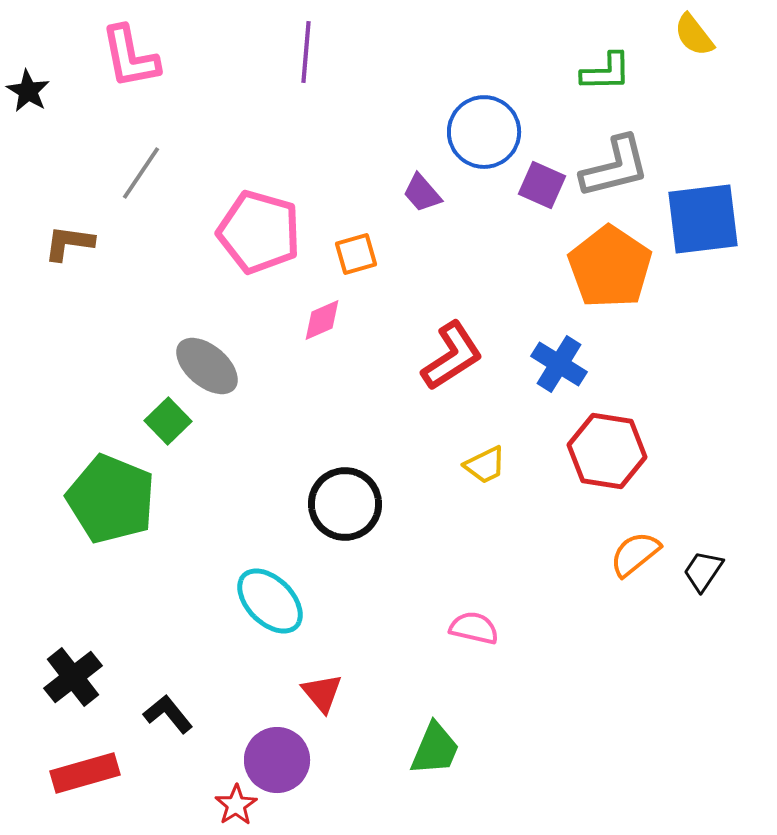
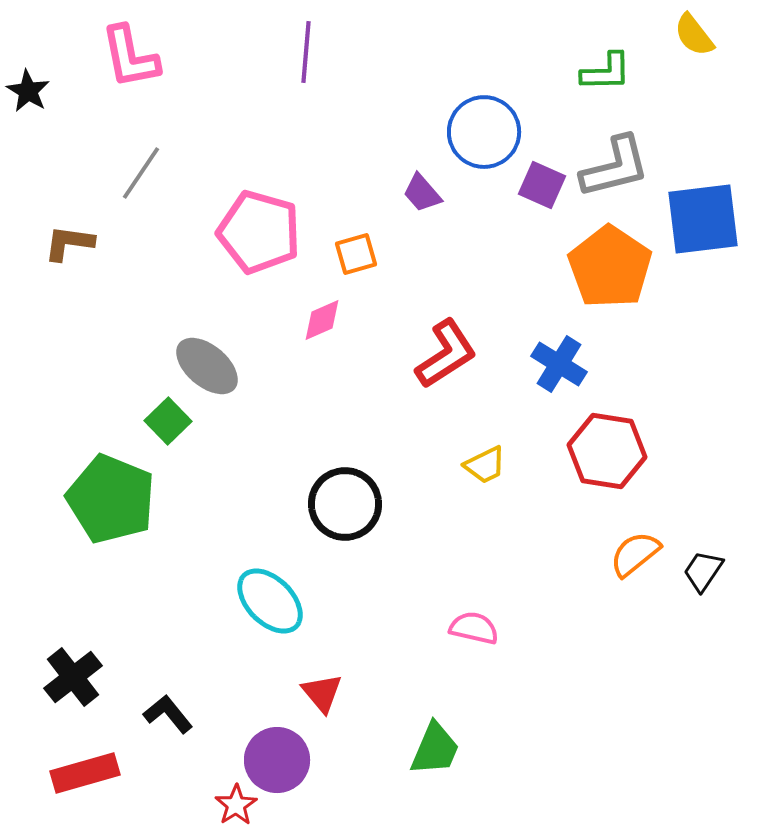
red L-shape: moved 6 px left, 2 px up
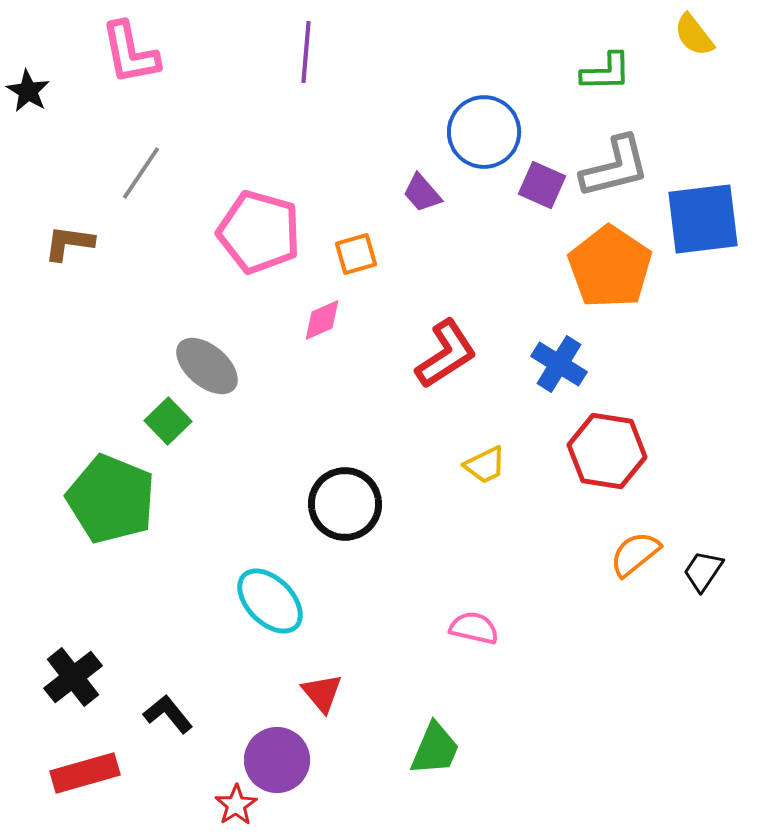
pink L-shape: moved 4 px up
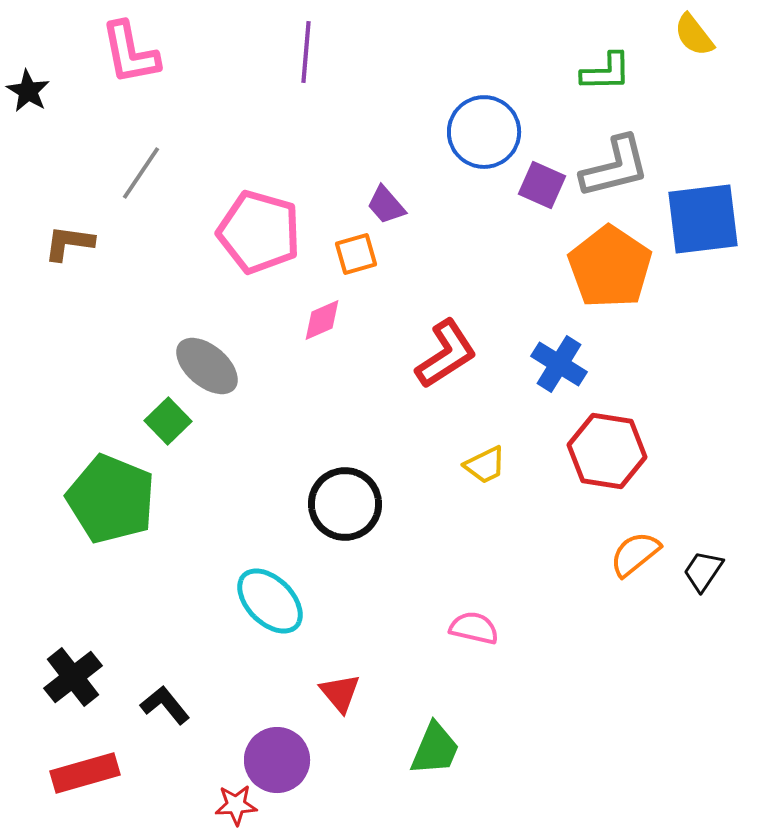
purple trapezoid: moved 36 px left, 12 px down
red triangle: moved 18 px right
black L-shape: moved 3 px left, 9 px up
red star: rotated 30 degrees clockwise
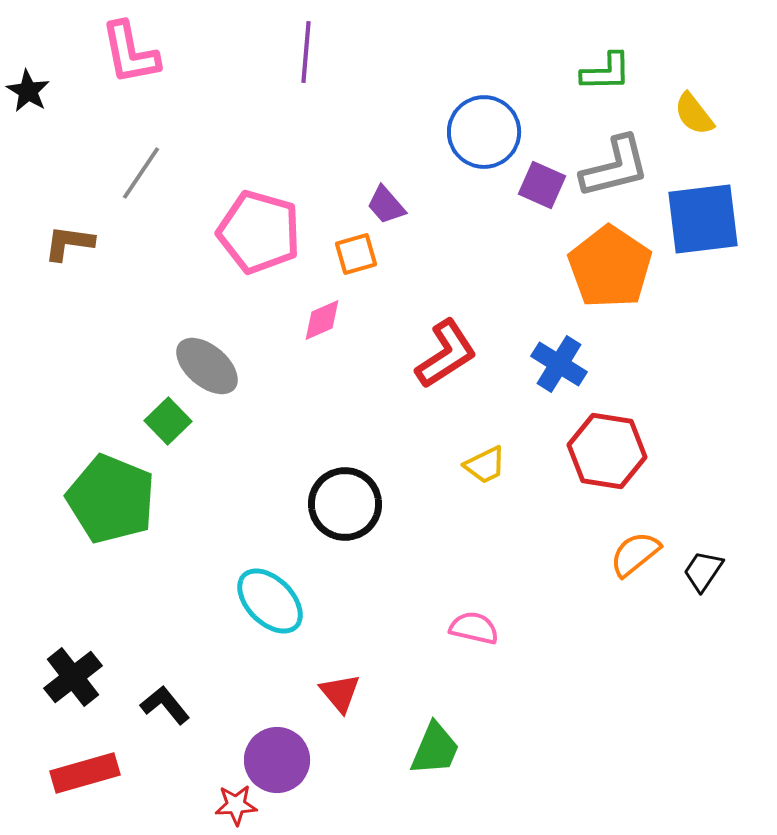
yellow semicircle: moved 79 px down
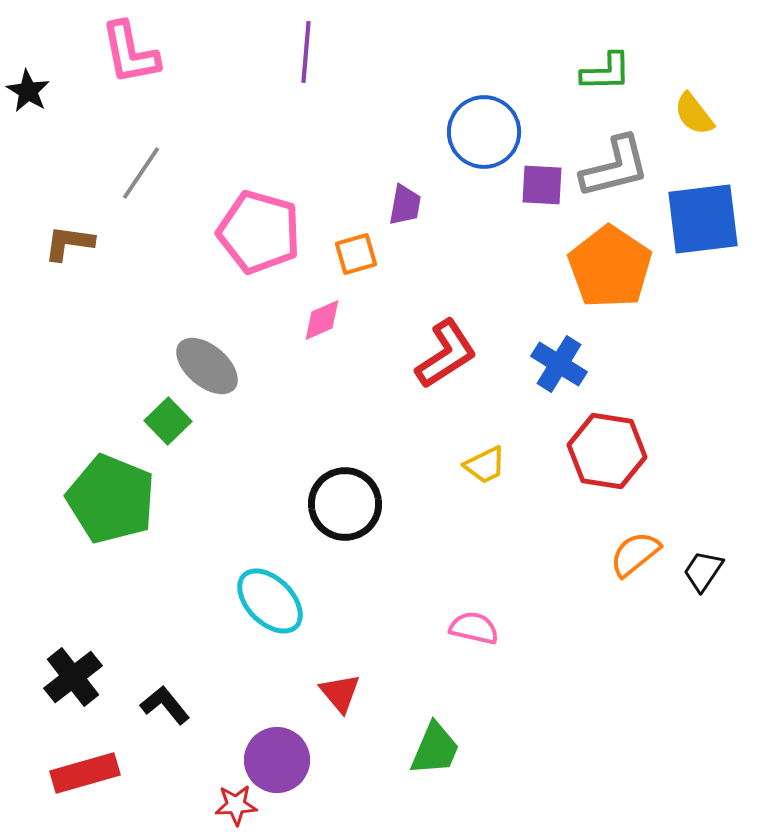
purple square: rotated 21 degrees counterclockwise
purple trapezoid: moved 19 px right; rotated 129 degrees counterclockwise
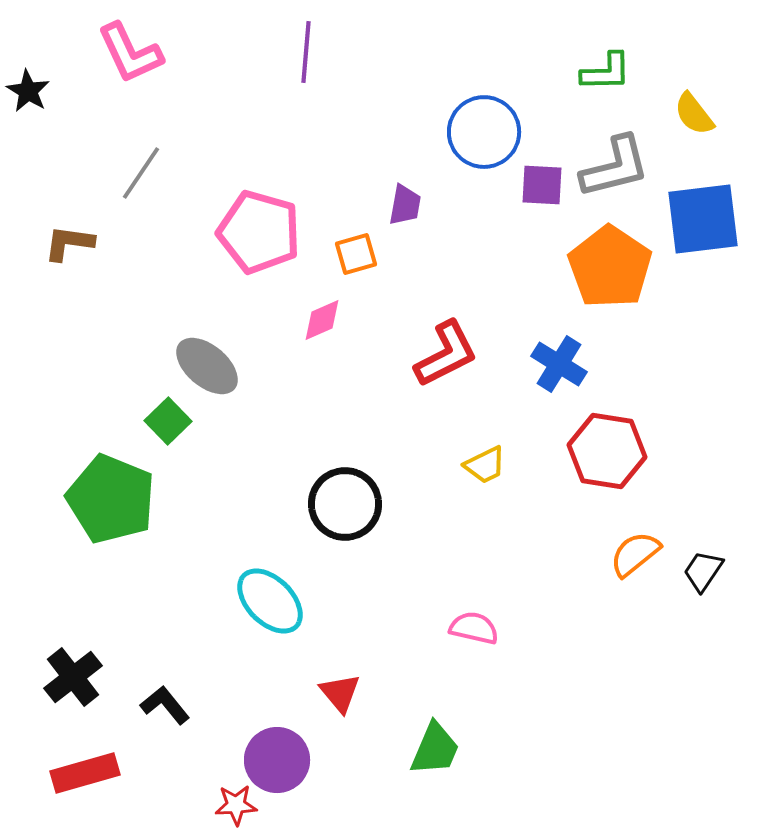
pink L-shape: rotated 14 degrees counterclockwise
red L-shape: rotated 6 degrees clockwise
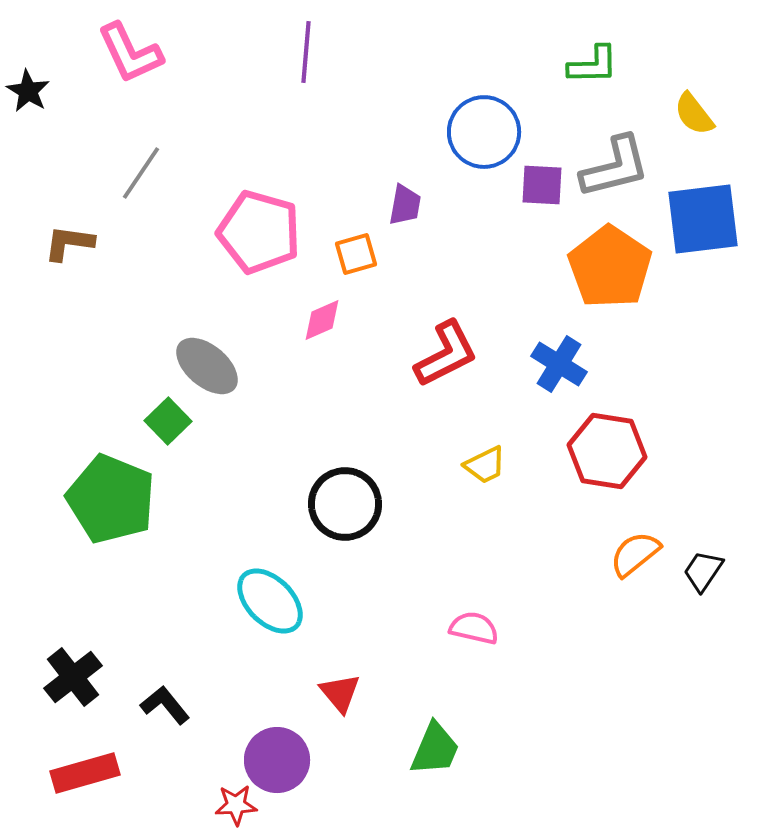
green L-shape: moved 13 px left, 7 px up
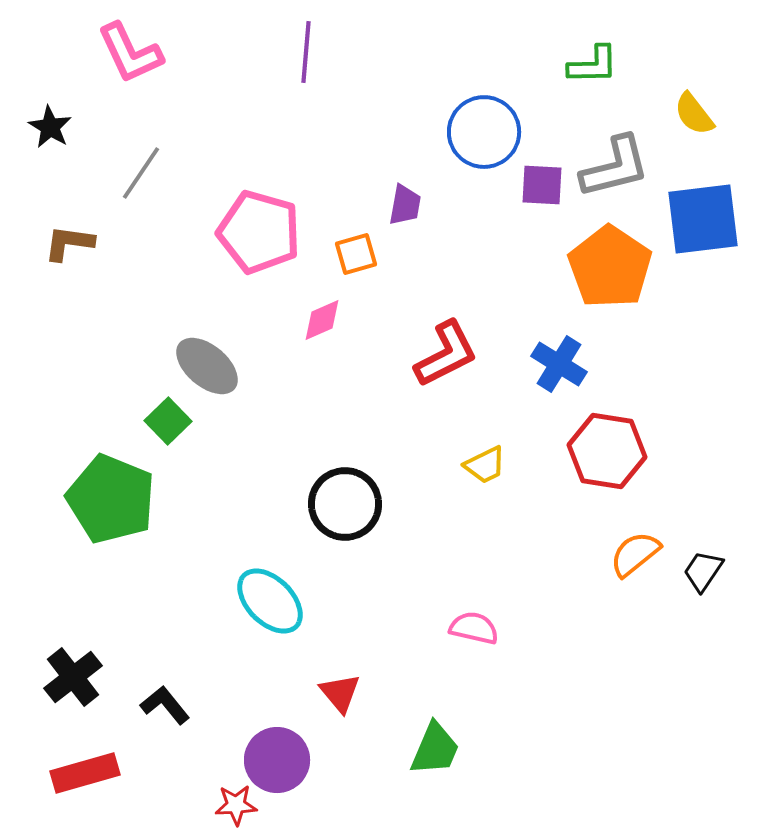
black star: moved 22 px right, 36 px down
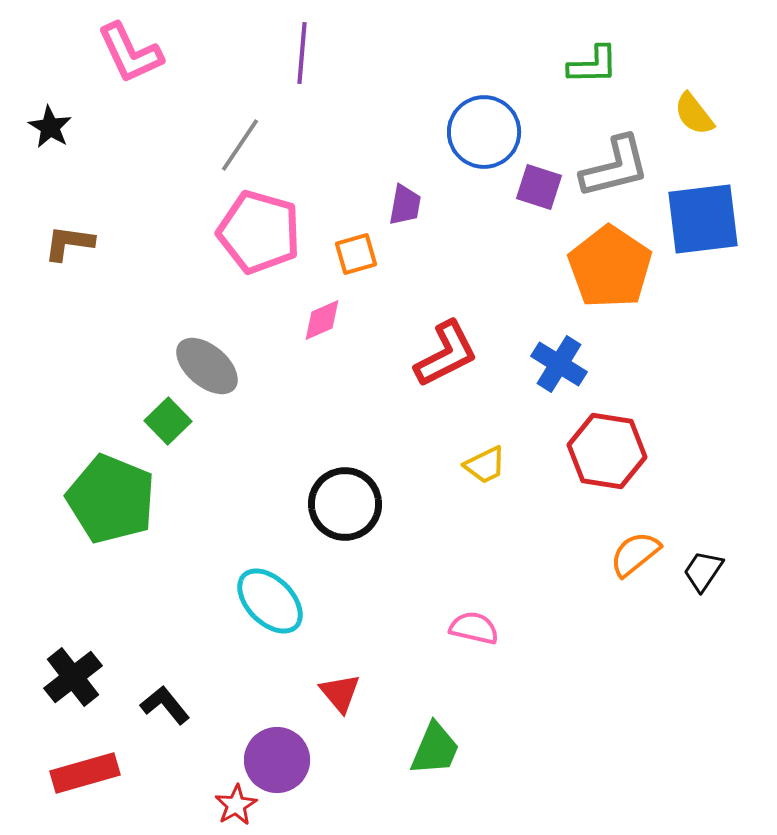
purple line: moved 4 px left, 1 px down
gray line: moved 99 px right, 28 px up
purple square: moved 3 px left, 2 px down; rotated 15 degrees clockwise
red star: rotated 27 degrees counterclockwise
